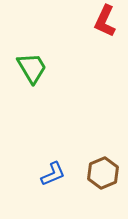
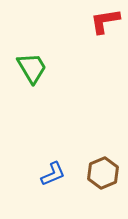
red L-shape: rotated 56 degrees clockwise
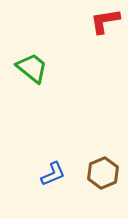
green trapezoid: rotated 20 degrees counterclockwise
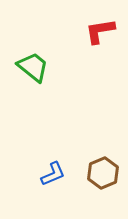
red L-shape: moved 5 px left, 10 px down
green trapezoid: moved 1 px right, 1 px up
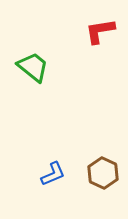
brown hexagon: rotated 12 degrees counterclockwise
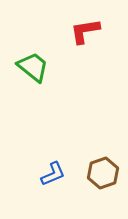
red L-shape: moved 15 px left
brown hexagon: rotated 16 degrees clockwise
